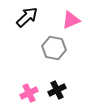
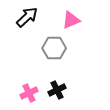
gray hexagon: rotated 10 degrees counterclockwise
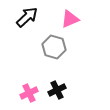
pink triangle: moved 1 px left, 1 px up
gray hexagon: moved 1 px up; rotated 15 degrees clockwise
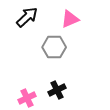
gray hexagon: rotated 15 degrees counterclockwise
pink cross: moved 2 px left, 5 px down
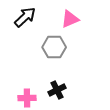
black arrow: moved 2 px left
pink cross: rotated 24 degrees clockwise
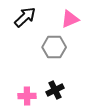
black cross: moved 2 px left
pink cross: moved 2 px up
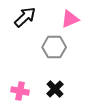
black cross: moved 1 px up; rotated 18 degrees counterclockwise
pink cross: moved 7 px left, 5 px up; rotated 12 degrees clockwise
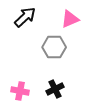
black cross: rotated 18 degrees clockwise
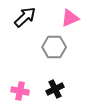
pink triangle: moved 1 px up
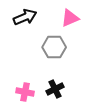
black arrow: rotated 20 degrees clockwise
pink cross: moved 5 px right, 1 px down
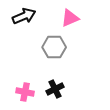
black arrow: moved 1 px left, 1 px up
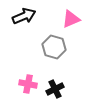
pink triangle: moved 1 px right, 1 px down
gray hexagon: rotated 15 degrees clockwise
pink cross: moved 3 px right, 8 px up
